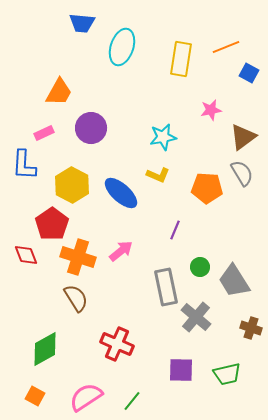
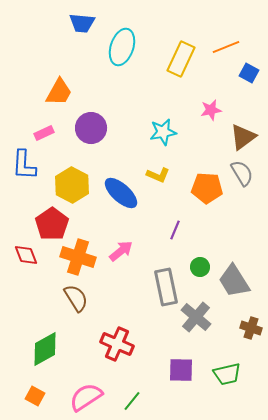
yellow rectangle: rotated 16 degrees clockwise
cyan star: moved 5 px up
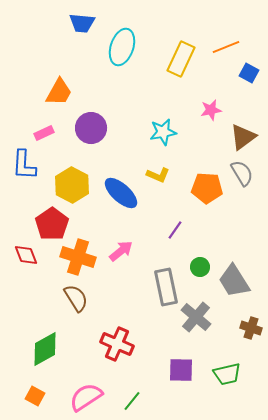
purple line: rotated 12 degrees clockwise
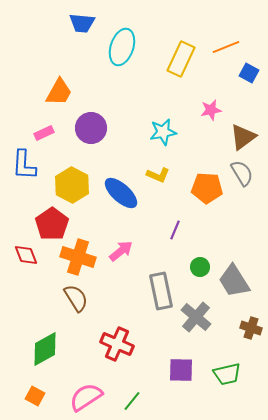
purple line: rotated 12 degrees counterclockwise
gray rectangle: moved 5 px left, 4 px down
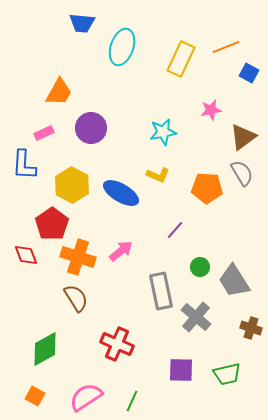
blue ellipse: rotated 12 degrees counterclockwise
purple line: rotated 18 degrees clockwise
green line: rotated 15 degrees counterclockwise
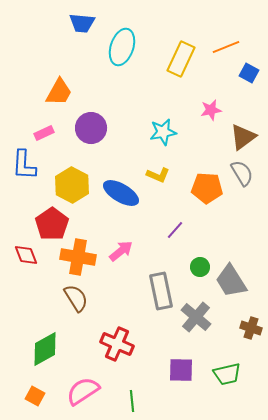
orange cross: rotated 8 degrees counterclockwise
gray trapezoid: moved 3 px left
pink semicircle: moved 3 px left, 6 px up
green line: rotated 30 degrees counterclockwise
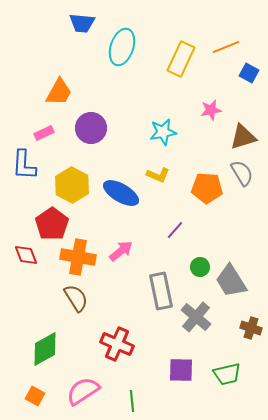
brown triangle: rotated 20 degrees clockwise
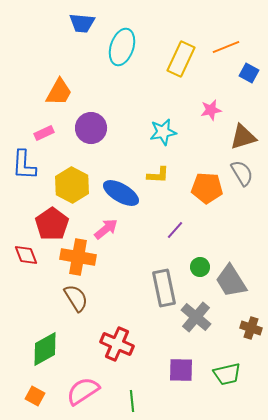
yellow L-shape: rotated 20 degrees counterclockwise
pink arrow: moved 15 px left, 22 px up
gray rectangle: moved 3 px right, 3 px up
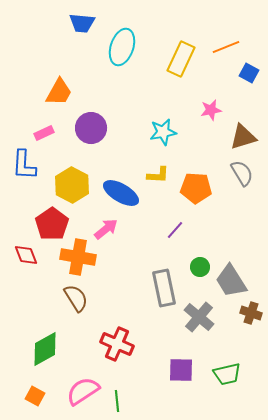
orange pentagon: moved 11 px left
gray cross: moved 3 px right
brown cross: moved 15 px up
green line: moved 15 px left
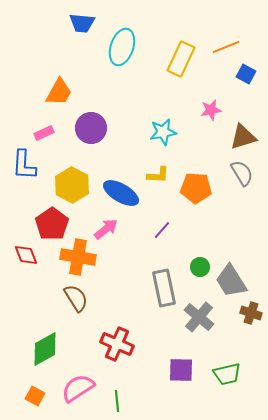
blue square: moved 3 px left, 1 px down
purple line: moved 13 px left
pink semicircle: moved 5 px left, 3 px up
